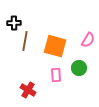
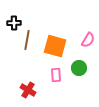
brown line: moved 2 px right, 1 px up
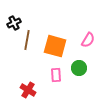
black cross: rotated 24 degrees counterclockwise
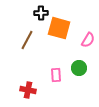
black cross: moved 27 px right, 10 px up; rotated 24 degrees clockwise
brown line: rotated 18 degrees clockwise
orange square: moved 4 px right, 18 px up
red cross: rotated 21 degrees counterclockwise
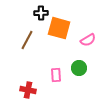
pink semicircle: rotated 28 degrees clockwise
